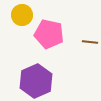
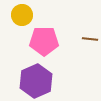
pink pentagon: moved 5 px left, 7 px down; rotated 12 degrees counterclockwise
brown line: moved 3 px up
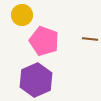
pink pentagon: rotated 20 degrees clockwise
purple hexagon: moved 1 px up
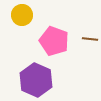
pink pentagon: moved 10 px right
purple hexagon: rotated 12 degrees counterclockwise
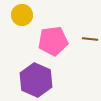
pink pentagon: moved 1 px left; rotated 28 degrees counterclockwise
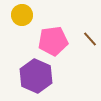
brown line: rotated 42 degrees clockwise
purple hexagon: moved 4 px up
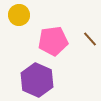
yellow circle: moved 3 px left
purple hexagon: moved 1 px right, 4 px down
